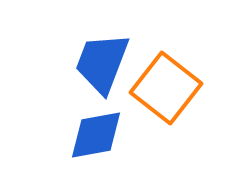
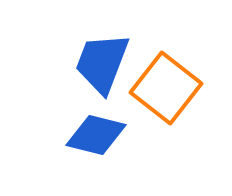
blue diamond: rotated 24 degrees clockwise
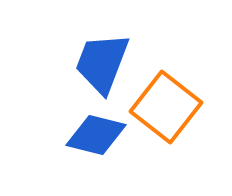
orange square: moved 19 px down
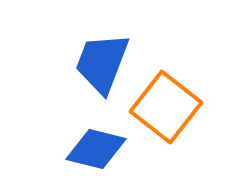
blue diamond: moved 14 px down
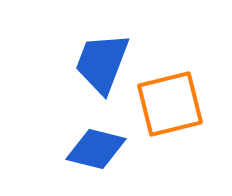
orange square: moved 4 px right, 3 px up; rotated 38 degrees clockwise
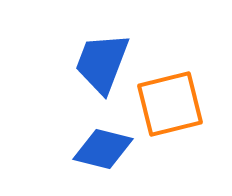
blue diamond: moved 7 px right
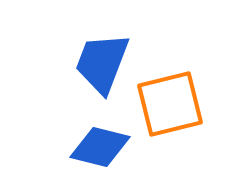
blue diamond: moved 3 px left, 2 px up
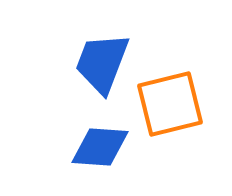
blue diamond: rotated 10 degrees counterclockwise
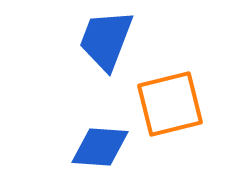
blue trapezoid: moved 4 px right, 23 px up
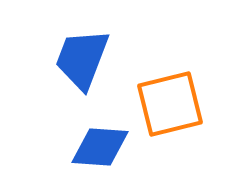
blue trapezoid: moved 24 px left, 19 px down
